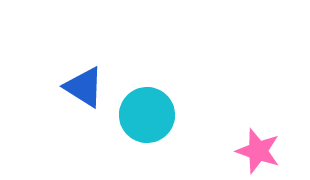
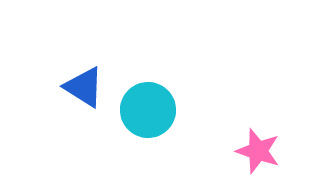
cyan circle: moved 1 px right, 5 px up
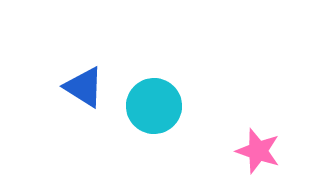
cyan circle: moved 6 px right, 4 px up
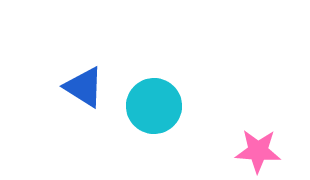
pink star: rotated 15 degrees counterclockwise
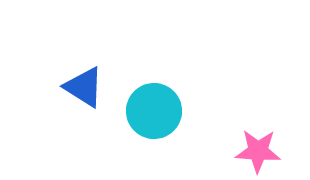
cyan circle: moved 5 px down
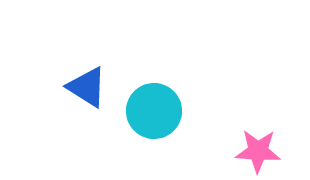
blue triangle: moved 3 px right
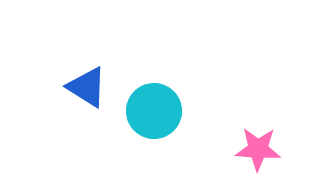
pink star: moved 2 px up
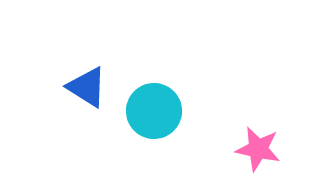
pink star: rotated 9 degrees clockwise
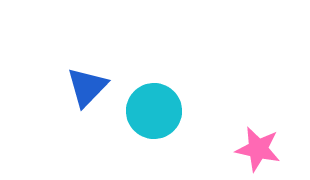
blue triangle: rotated 42 degrees clockwise
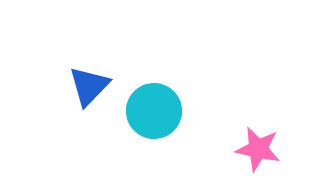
blue triangle: moved 2 px right, 1 px up
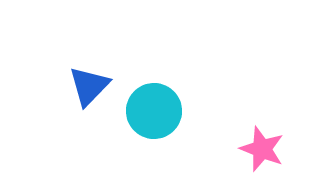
pink star: moved 4 px right; rotated 9 degrees clockwise
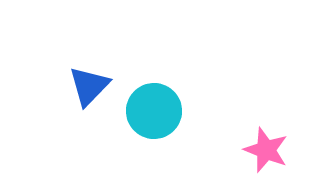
pink star: moved 4 px right, 1 px down
